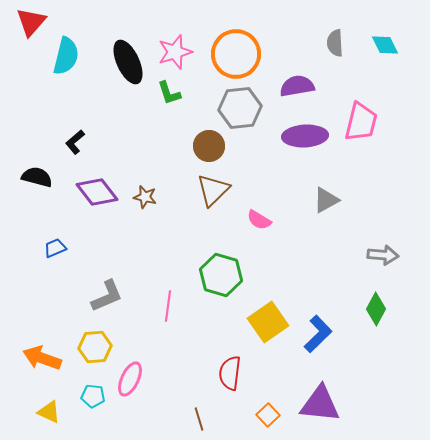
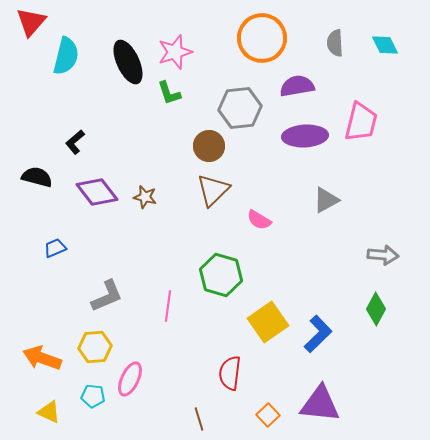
orange circle: moved 26 px right, 16 px up
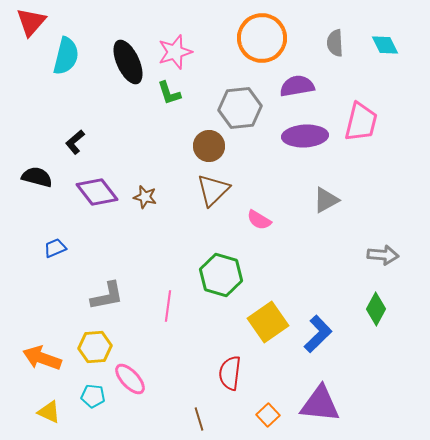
gray L-shape: rotated 12 degrees clockwise
pink ellipse: rotated 68 degrees counterclockwise
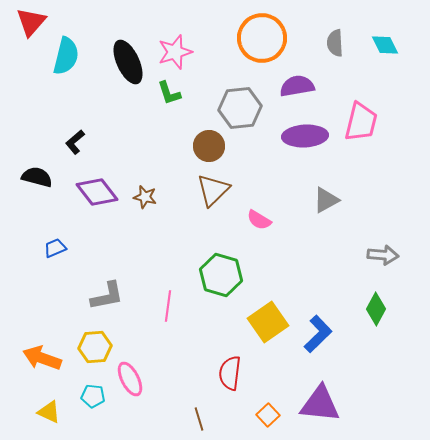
pink ellipse: rotated 16 degrees clockwise
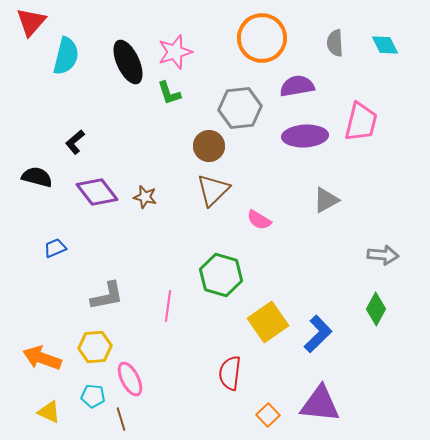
brown line: moved 78 px left
